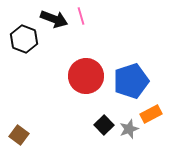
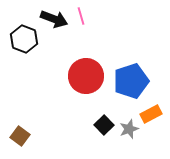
brown square: moved 1 px right, 1 px down
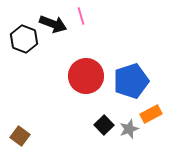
black arrow: moved 1 px left, 5 px down
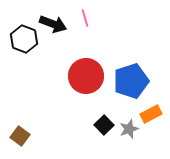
pink line: moved 4 px right, 2 px down
